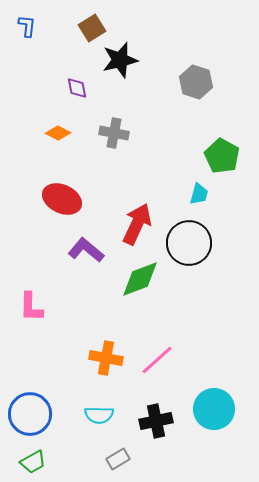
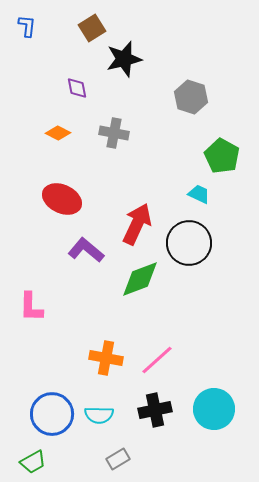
black star: moved 4 px right, 1 px up
gray hexagon: moved 5 px left, 15 px down
cyan trapezoid: rotated 80 degrees counterclockwise
blue circle: moved 22 px right
black cross: moved 1 px left, 11 px up
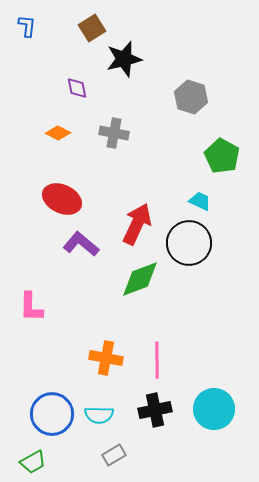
cyan trapezoid: moved 1 px right, 7 px down
purple L-shape: moved 5 px left, 6 px up
pink line: rotated 48 degrees counterclockwise
gray rectangle: moved 4 px left, 4 px up
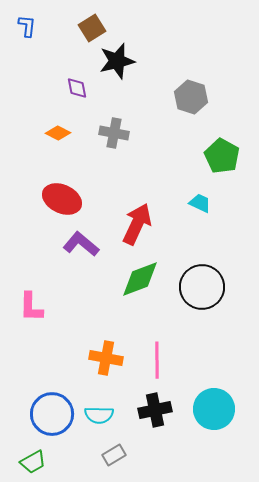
black star: moved 7 px left, 2 px down
cyan trapezoid: moved 2 px down
black circle: moved 13 px right, 44 px down
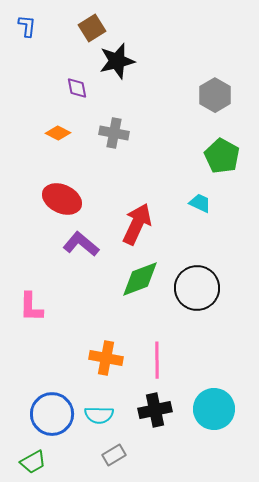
gray hexagon: moved 24 px right, 2 px up; rotated 12 degrees clockwise
black circle: moved 5 px left, 1 px down
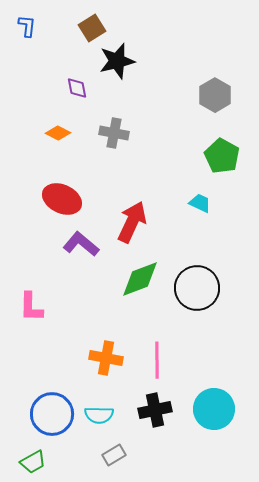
red arrow: moved 5 px left, 2 px up
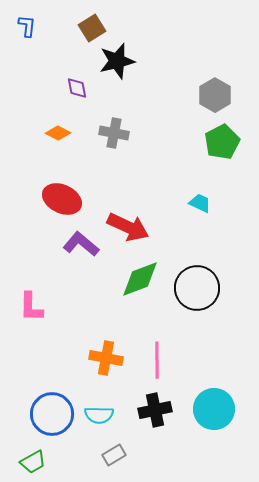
green pentagon: moved 14 px up; rotated 16 degrees clockwise
red arrow: moved 4 px left, 5 px down; rotated 90 degrees clockwise
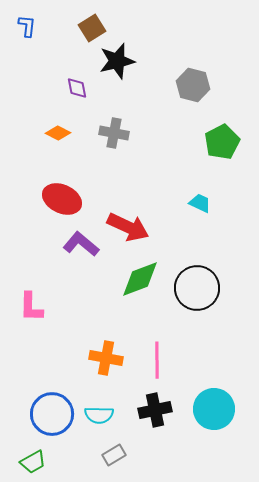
gray hexagon: moved 22 px left, 10 px up; rotated 16 degrees counterclockwise
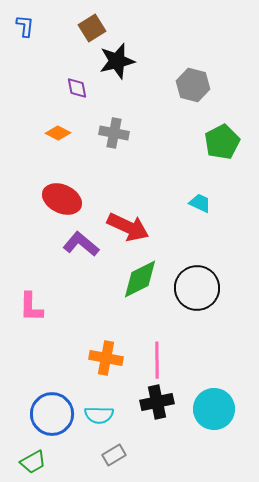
blue L-shape: moved 2 px left
green diamond: rotated 6 degrees counterclockwise
black cross: moved 2 px right, 8 px up
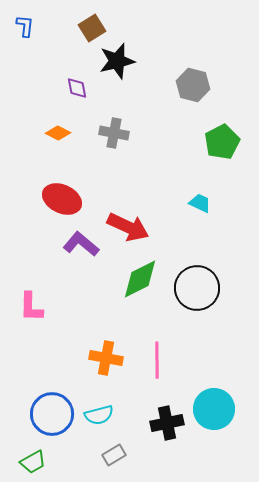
black cross: moved 10 px right, 21 px down
cyan semicircle: rotated 16 degrees counterclockwise
